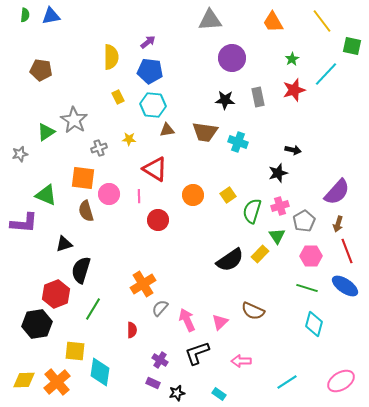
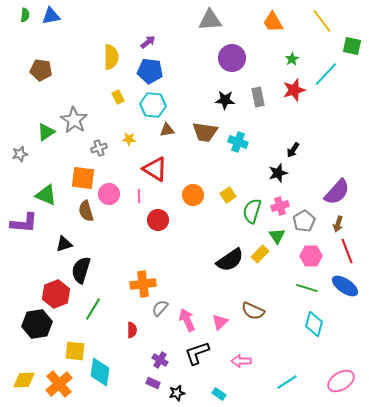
black arrow at (293, 150): rotated 112 degrees clockwise
orange cross at (143, 284): rotated 25 degrees clockwise
orange cross at (57, 382): moved 2 px right, 2 px down
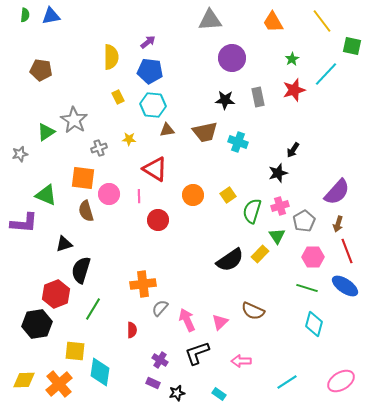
brown trapezoid at (205, 132): rotated 20 degrees counterclockwise
pink hexagon at (311, 256): moved 2 px right, 1 px down
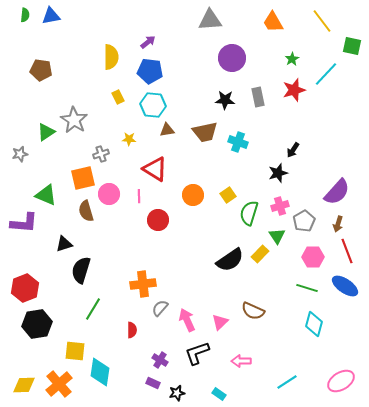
gray cross at (99, 148): moved 2 px right, 6 px down
orange square at (83, 178): rotated 20 degrees counterclockwise
green semicircle at (252, 211): moved 3 px left, 2 px down
red hexagon at (56, 294): moved 31 px left, 6 px up
yellow diamond at (24, 380): moved 5 px down
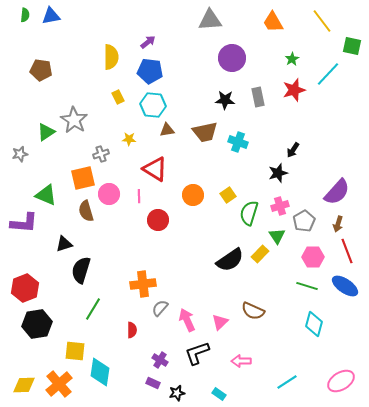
cyan line at (326, 74): moved 2 px right
green line at (307, 288): moved 2 px up
